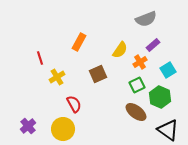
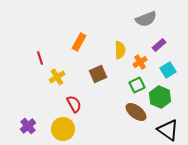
purple rectangle: moved 6 px right
yellow semicircle: rotated 36 degrees counterclockwise
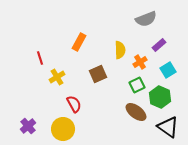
black triangle: moved 3 px up
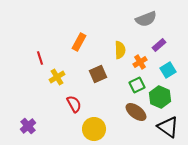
yellow circle: moved 31 px right
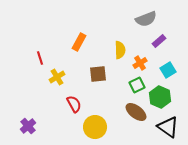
purple rectangle: moved 4 px up
orange cross: moved 1 px down
brown square: rotated 18 degrees clockwise
yellow circle: moved 1 px right, 2 px up
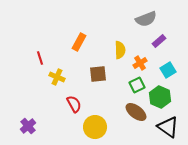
yellow cross: rotated 35 degrees counterclockwise
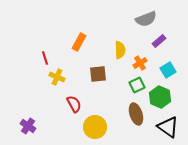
red line: moved 5 px right
brown ellipse: moved 2 px down; rotated 35 degrees clockwise
purple cross: rotated 14 degrees counterclockwise
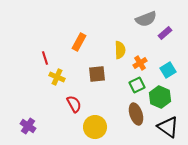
purple rectangle: moved 6 px right, 8 px up
brown square: moved 1 px left
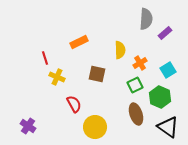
gray semicircle: rotated 65 degrees counterclockwise
orange rectangle: rotated 36 degrees clockwise
brown square: rotated 18 degrees clockwise
green square: moved 2 px left
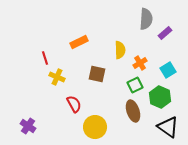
brown ellipse: moved 3 px left, 3 px up
